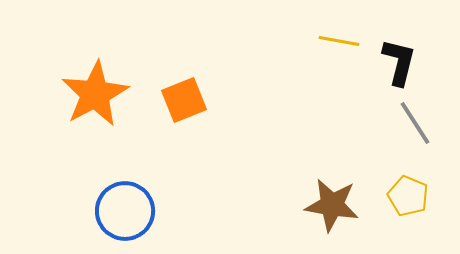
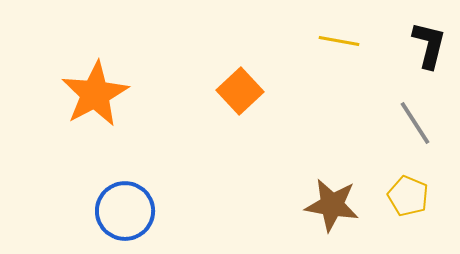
black L-shape: moved 30 px right, 17 px up
orange square: moved 56 px right, 9 px up; rotated 21 degrees counterclockwise
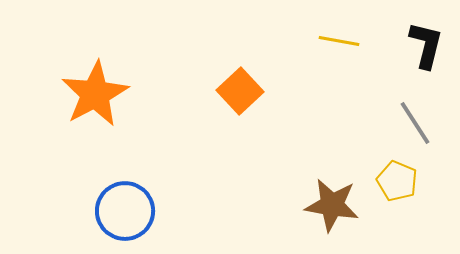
black L-shape: moved 3 px left
yellow pentagon: moved 11 px left, 15 px up
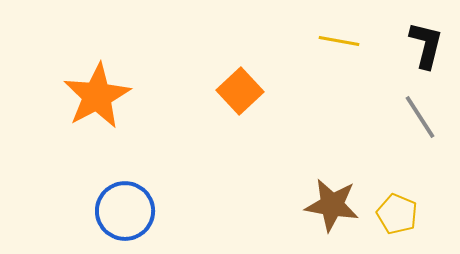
orange star: moved 2 px right, 2 px down
gray line: moved 5 px right, 6 px up
yellow pentagon: moved 33 px down
